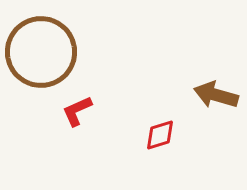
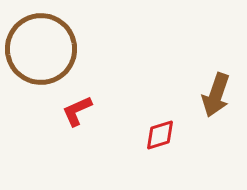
brown circle: moved 3 px up
brown arrow: rotated 87 degrees counterclockwise
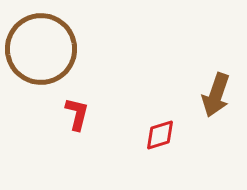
red L-shape: moved 3 px down; rotated 128 degrees clockwise
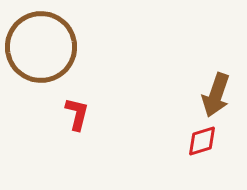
brown circle: moved 2 px up
red diamond: moved 42 px right, 6 px down
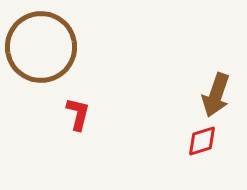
red L-shape: moved 1 px right
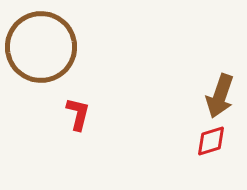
brown arrow: moved 4 px right, 1 px down
red diamond: moved 9 px right
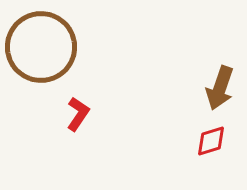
brown arrow: moved 8 px up
red L-shape: rotated 20 degrees clockwise
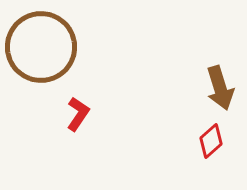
brown arrow: rotated 36 degrees counterclockwise
red diamond: rotated 24 degrees counterclockwise
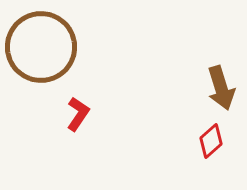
brown arrow: moved 1 px right
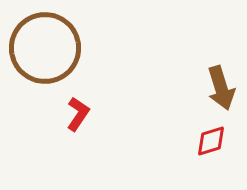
brown circle: moved 4 px right, 1 px down
red diamond: rotated 24 degrees clockwise
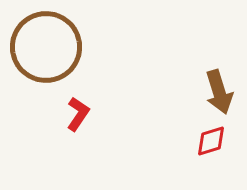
brown circle: moved 1 px right, 1 px up
brown arrow: moved 2 px left, 4 px down
